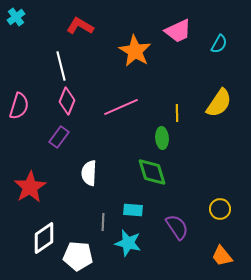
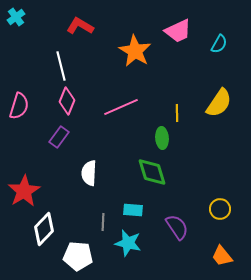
red star: moved 6 px left, 4 px down
white diamond: moved 9 px up; rotated 12 degrees counterclockwise
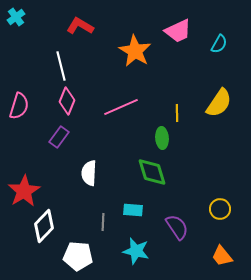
white diamond: moved 3 px up
cyan star: moved 8 px right, 8 px down
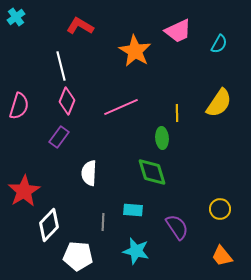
white diamond: moved 5 px right, 1 px up
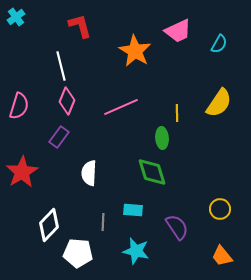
red L-shape: rotated 44 degrees clockwise
red star: moved 2 px left, 19 px up
white pentagon: moved 3 px up
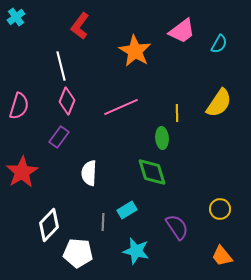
red L-shape: rotated 128 degrees counterclockwise
pink trapezoid: moved 4 px right; rotated 12 degrees counterclockwise
cyan rectangle: moved 6 px left; rotated 36 degrees counterclockwise
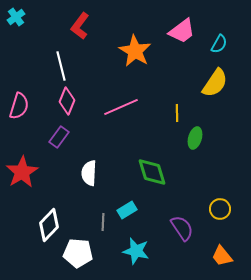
yellow semicircle: moved 4 px left, 20 px up
green ellipse: moved 33 px right; rotated 20 degrees clockwise
purple semicircle: moved 5 px right, 1 px down
